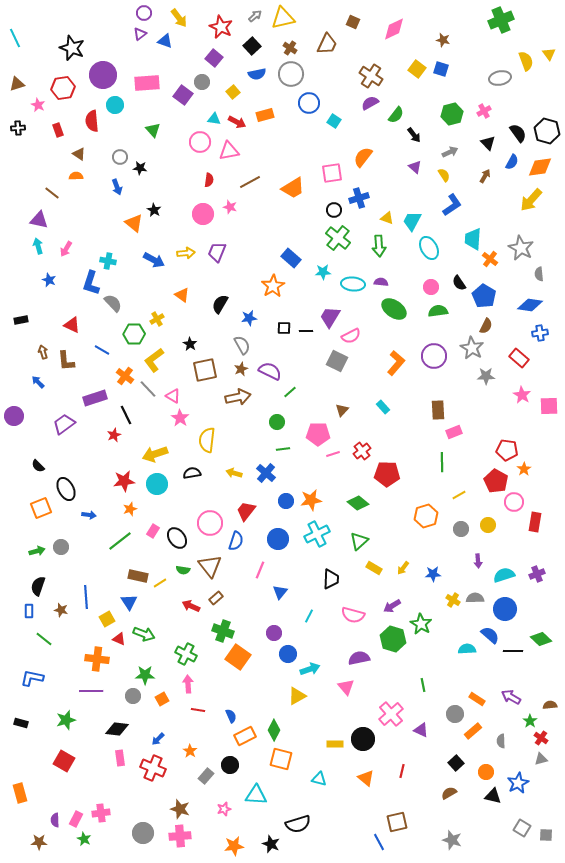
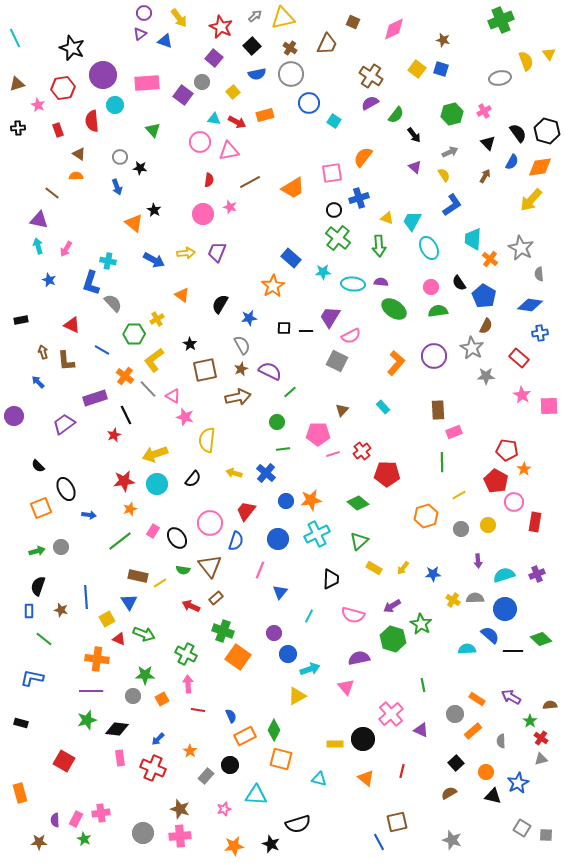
pink star at (180, 418): moved 5 px right, 1 px up; rotated 18 degrees counterclockwise
black semicircle at (192, 473): moved 1 px right, 6 px down; rotated 138 degrees clockwise
green star at (66, 720): moved 21 px right
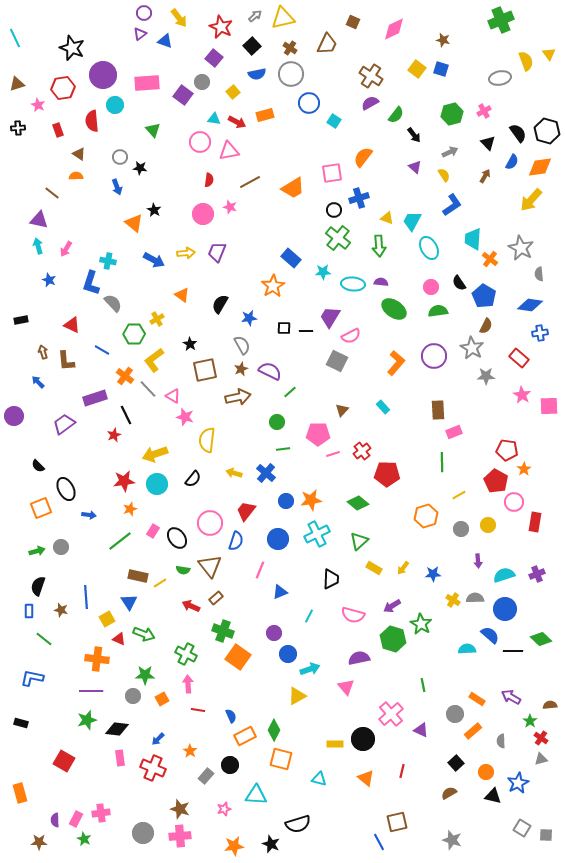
blue triangle at (280, 592): rotated 28 degrees clockwise
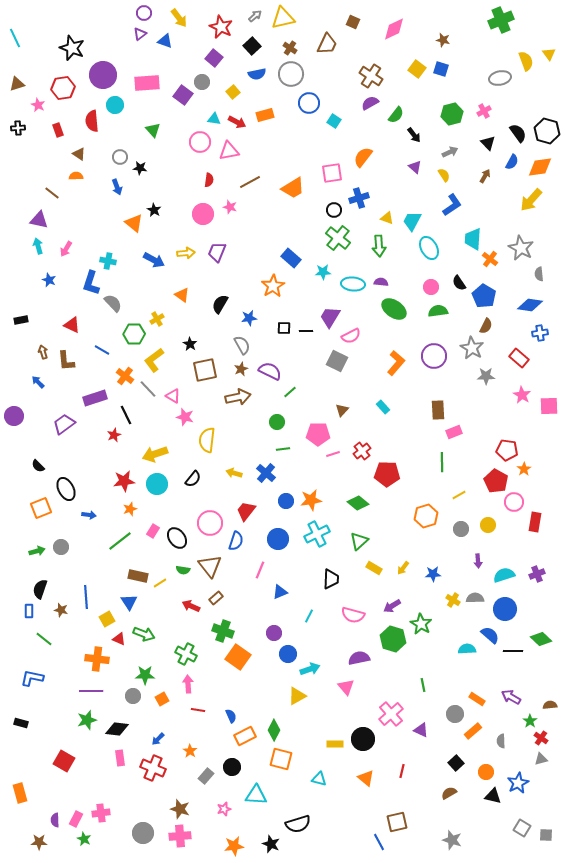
black semicircle at (38, 586): moved 2 px right, 3 px down
black circle at (230, 765): moved 2 px right, 2 px down
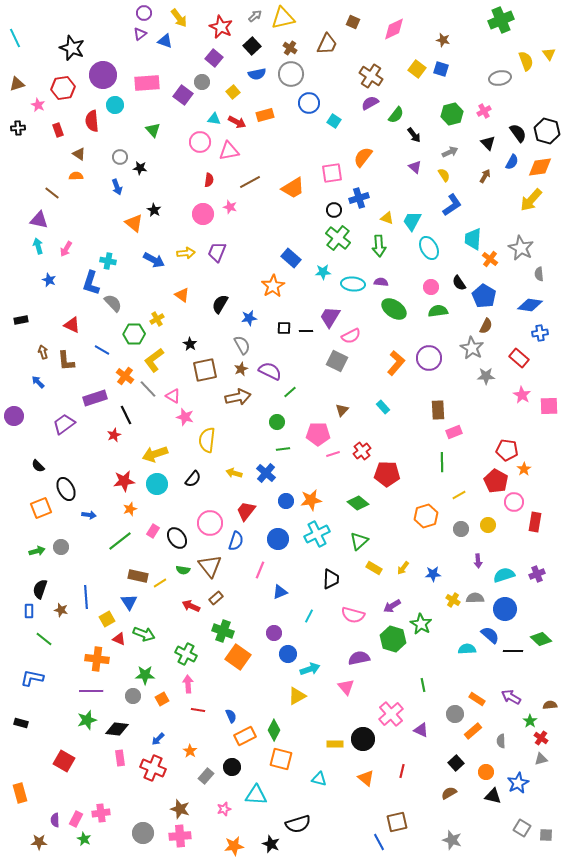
purple circle at (434, 356): moved 5 px left, 2 px down
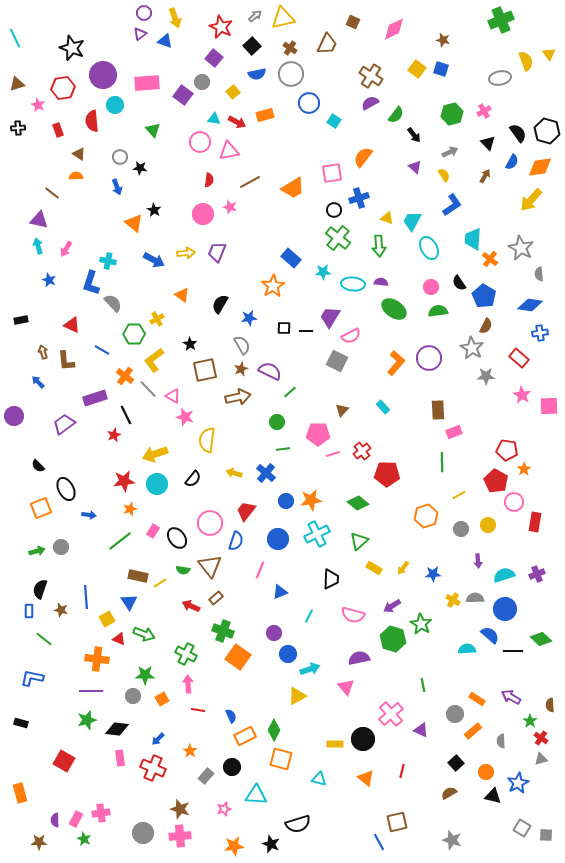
yellow arrow at (179, 18): moved 4 px left; rotated 18 degrees clockwise
brown semicircle at (550, 705): rotated 88 degrees counterclockwise
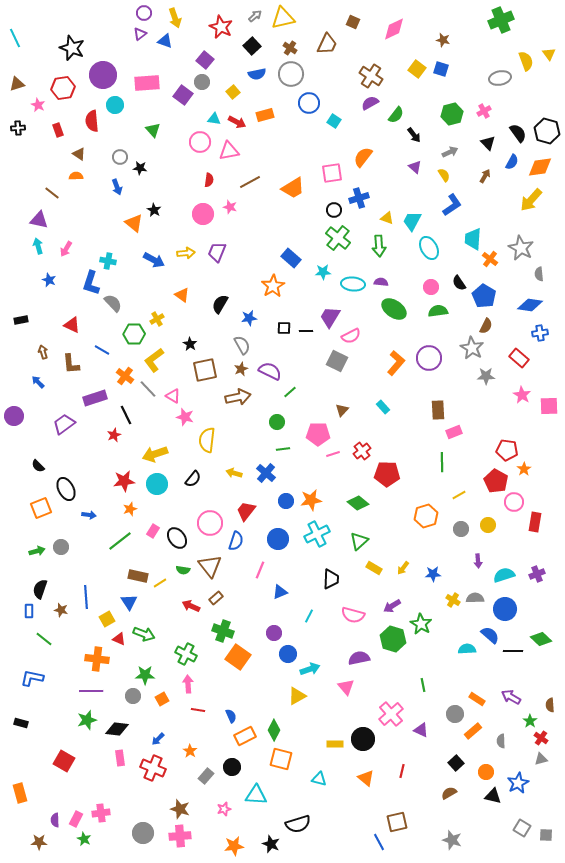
purple square at (214, 58): moved 9 px left, 2 px down
brown L-shape at (66, 361): moved 5 px right, 3 px down
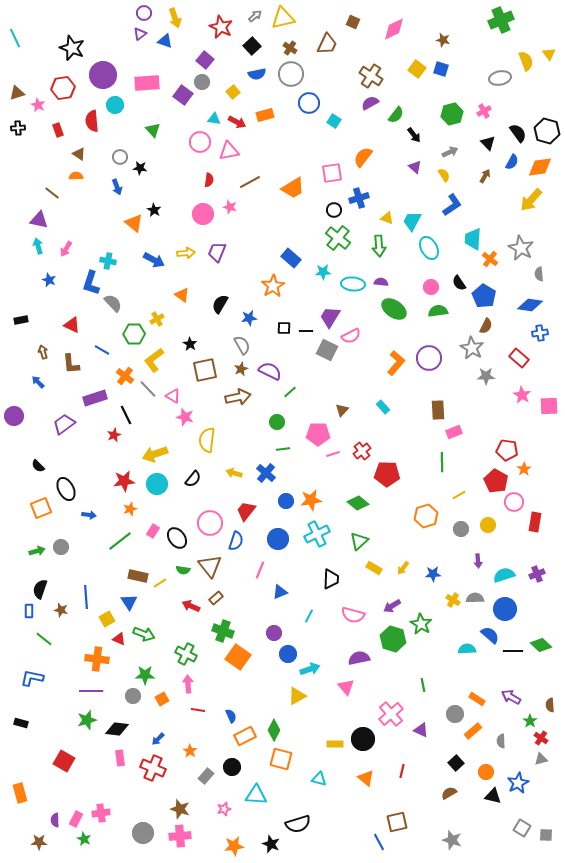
brown triangle at (17, 84): moved 9 px down
gray square at (337, 361): moved 10 px left, 11 px up
green diamond at (541, 639): moved 6 px down
